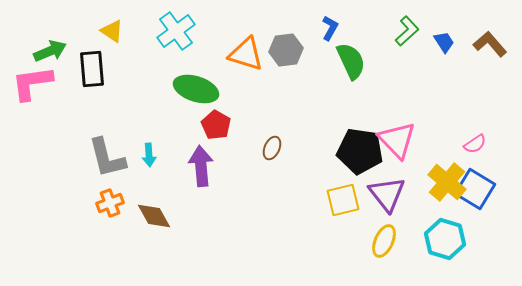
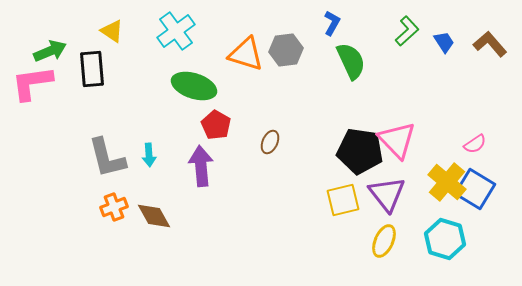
blue L-shape: moved 2 px right, 5 px up
green ellipse: moved 2 px left, 3 px up
brown ellipse: moved 2 px left, 6 px up
orange cross: moved 4 px right, 4 px down
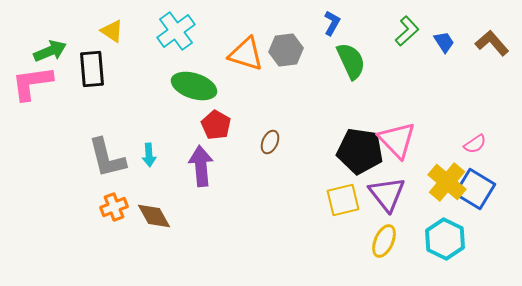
brown L-shape: moved 2 px right, 1 px up
cyan hexagon: rotated 9 degrees clockwise
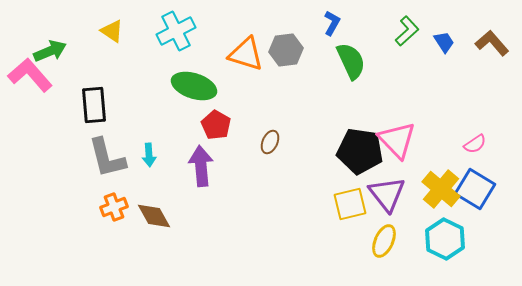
cyan cross: rotated 9 degrees clockwise
black rectangle: moved 2 px right, 36 px down
pink L-shape: moved 2 px left, 8 px up; rotated 57 degrees clockwise
yellow cross: moved 6 px left, 7 px down
yellow square: moved 7 px right, 4 px down
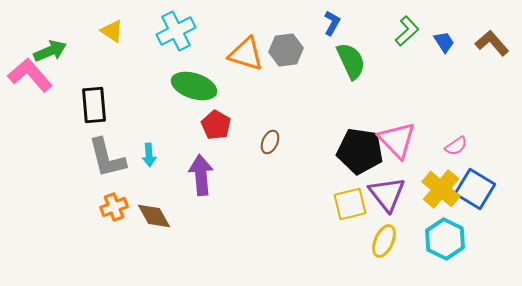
pink semicircle: moved 19 px left, 2 px down
purple arrow: moved 9 px down
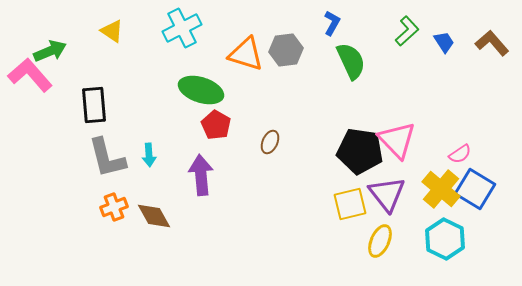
cyan cross: moved 6 px right, 3 px up
green ellipse: moved 7 px right, 4 px down
pink semicircle: moved 4 px right, 8 px down
yellow ellipse: moved 4 px left
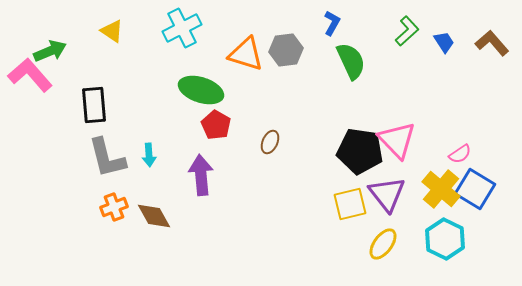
yellow ellipse: moved 3 px right, 3 px down; rotated 12 degrees clockwise
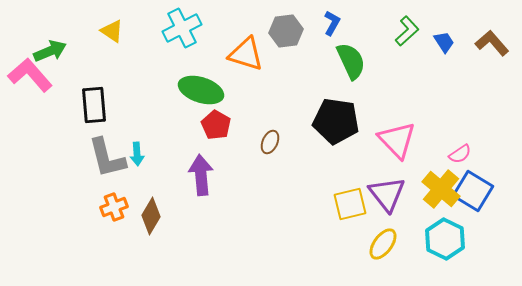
gray hexagon: moved 19 px up
black pentagon: moved 24 px left, 30 px up
cyan arrow: moved 12 px left, 1 px up
blue square: moved 2 px left, 2 px down
brown diamond: moved 3 px left; rotated 60 degrees clockwise
